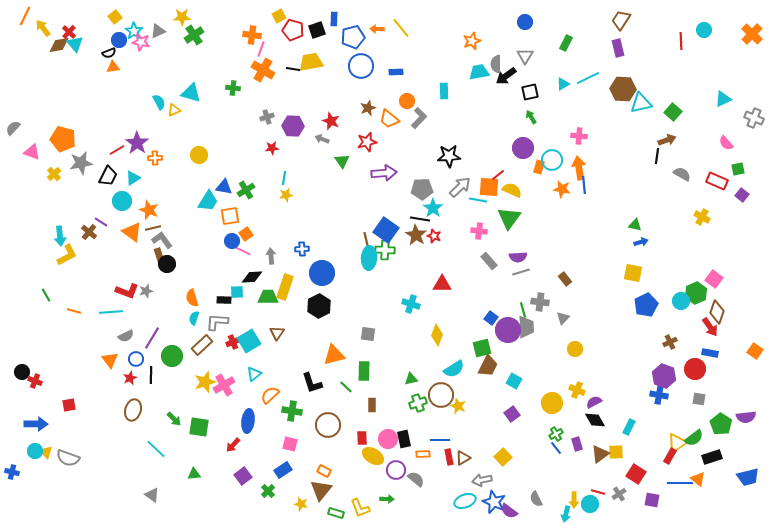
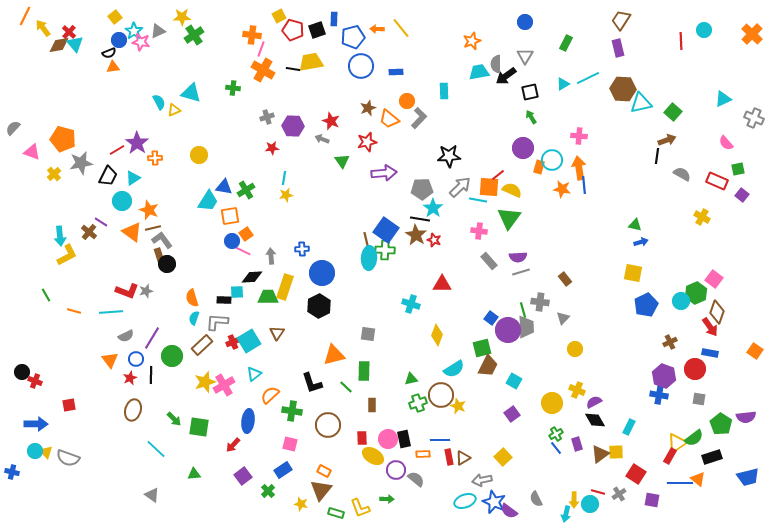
red star at (434, 236): moved 4 px down
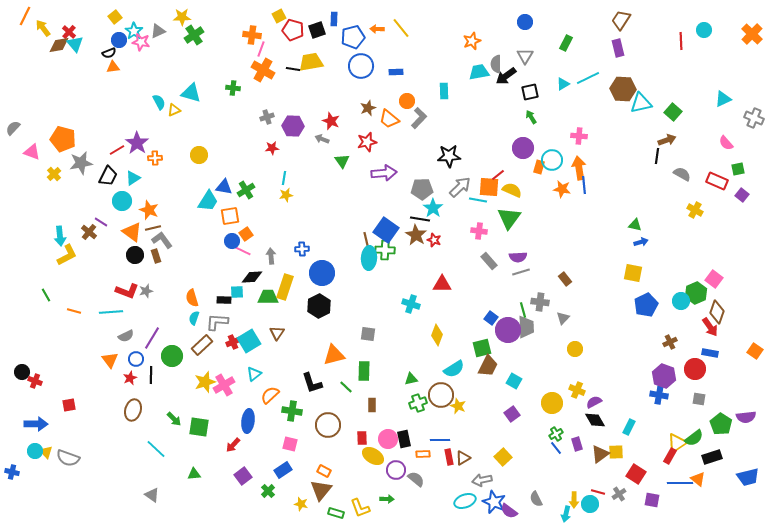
yellow cross at (702, 217): moved 7 px left, 7 px up
brown rectangle at (159, 255): moved 3 px left, 1 px down
black circle at (167, 264): moved 32 px left, 9 px up
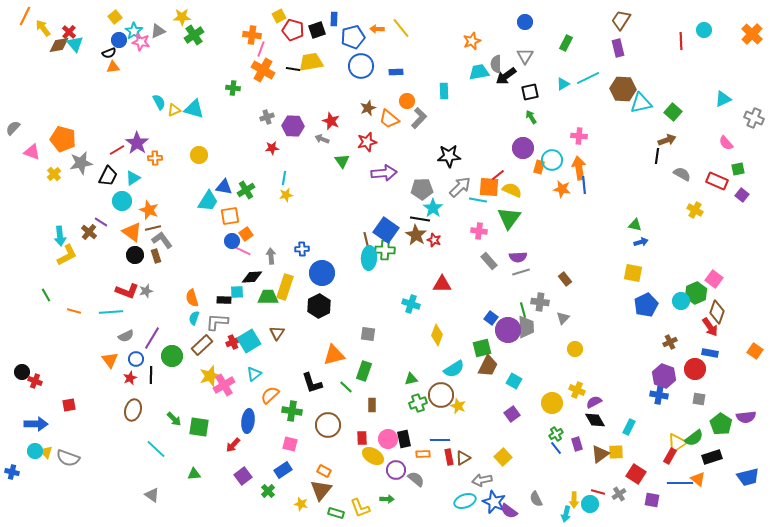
cyan triangle at (191, 93): moved 3 px right, 16 px down
green rectangle at (364, 371): rotated 18 degrees clockwise
yellow star at (205, 382): moved 5 px right, 6 px up
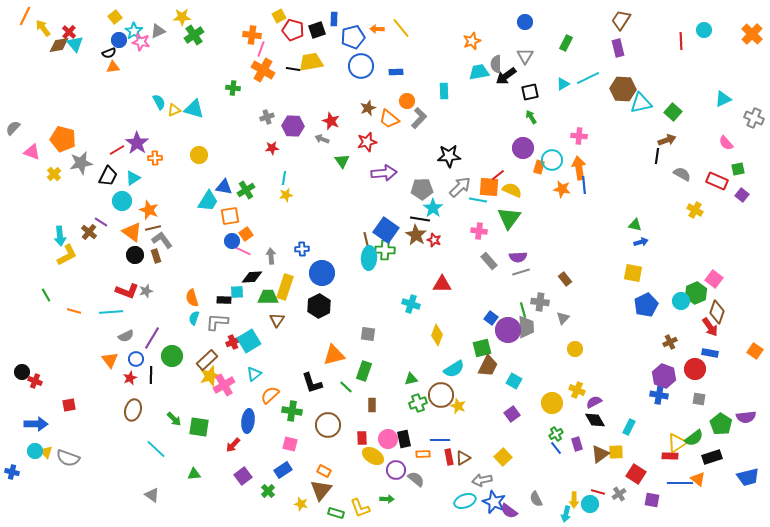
brown triangle at (277, 333): moved 13 px up
brown rectangle at (202, 345): moved 5 px right, 15 px down
red rectangle at (670, 456): rotated 63 degrees clockwise
